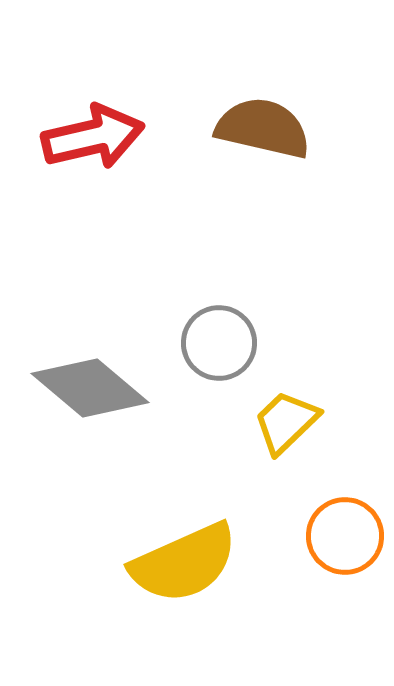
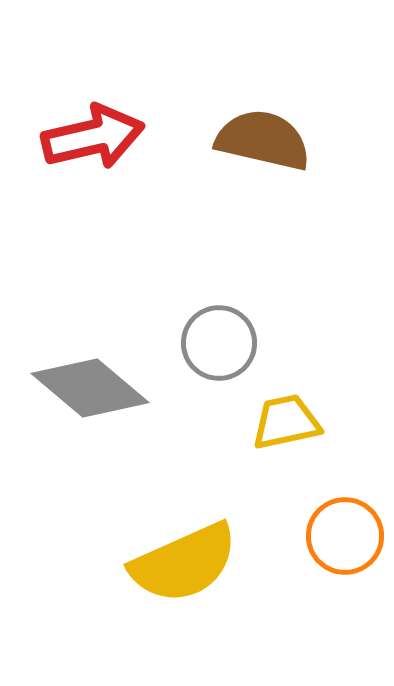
brown semicircle: moved 12 px down
yellow trapezoid: rotated 32 degrees clockwise
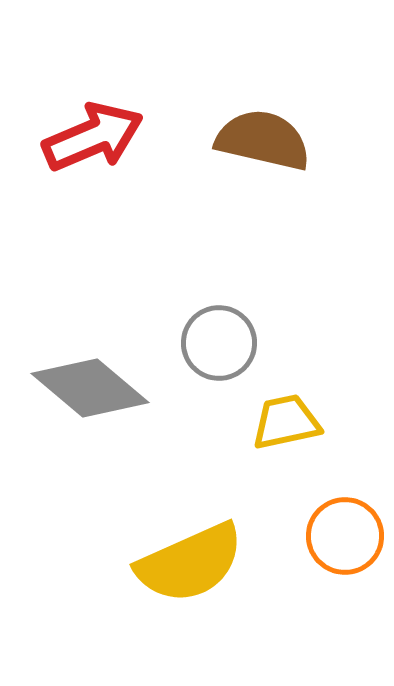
red arrow: rotated 10 degrees counterclockwise
yellow semicircle: moved 6 px right
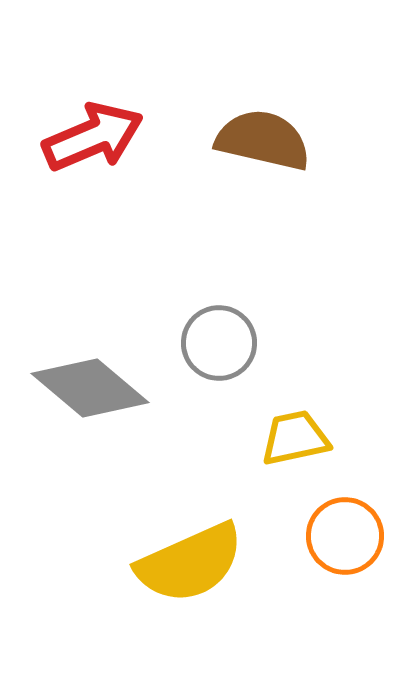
yellow trapezoid: moved 9 px right, 16 px down
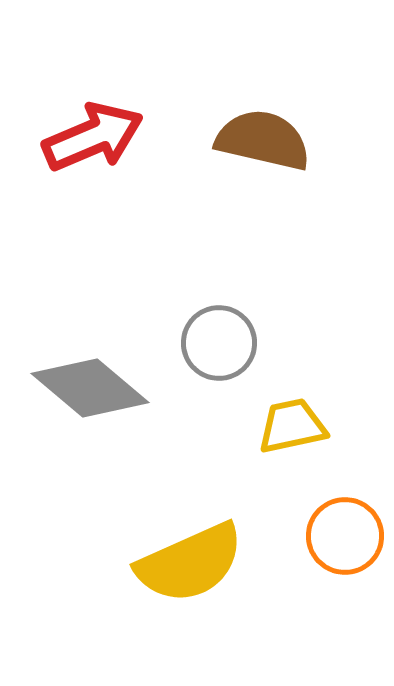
yellow trapezoid: moved 3 px left, 12 px up
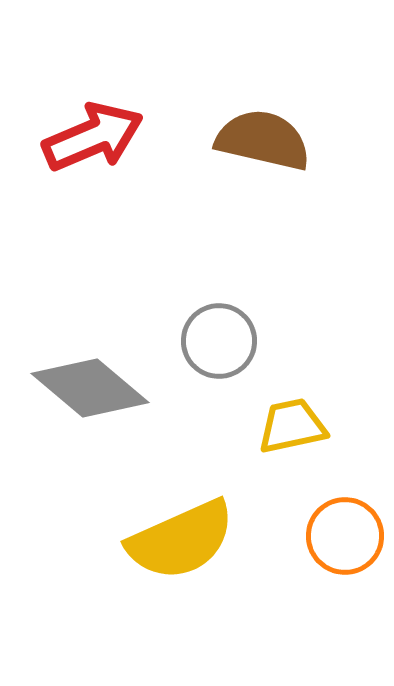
gray circle: moved 2 px up
yellow semicircle: moved 9 px left, 23 px up
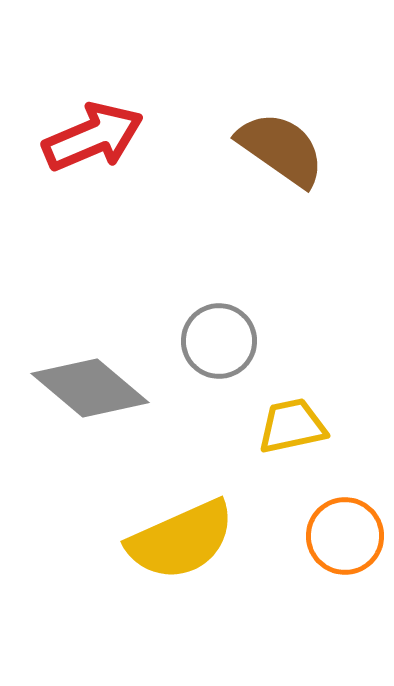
brown semicircle: moved 18 px right, 9 px down; rotated 22 degrees clockwise
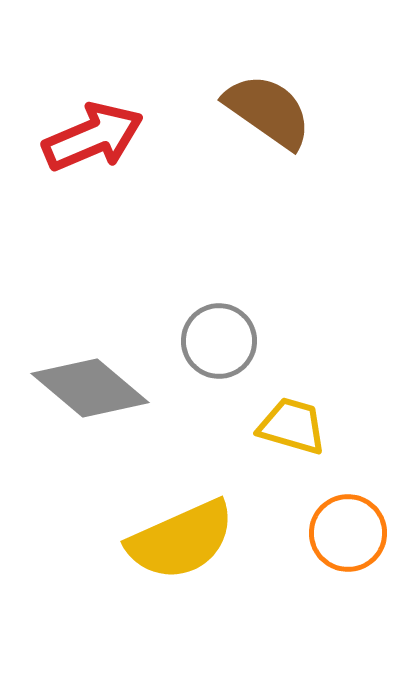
brown semicircle: moved 13 px left, 38 px up
yellow trapezoid: rotated 28 degrees clockwise
orange circle: moved 3 px right, 3 px up
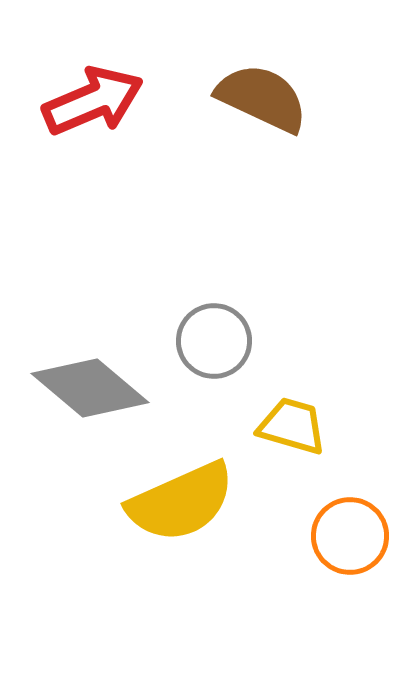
brown semicircle: moved 6 px left, 13 px up; rotated 10 degrees counterclockwise
red arrow: moved 36 px up
gray circle: moved 5 px left
orange circle: moved 2 px right, 3 px down
yellow semicircle: moved 38 px up
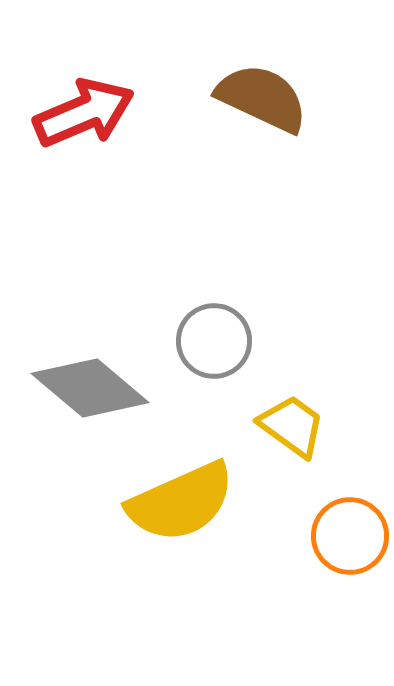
red arrow: moved 9 px left, 12 px down
yellow trapezoid: rotated 20 degrees clockwise
